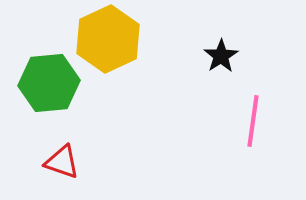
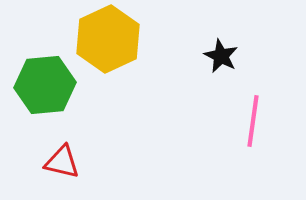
black star: rotated 12 degrees counterclockwise
green hexagon: moved 4 px left, 2 px down
red triangle: rotated 6 degrees counterclockwise
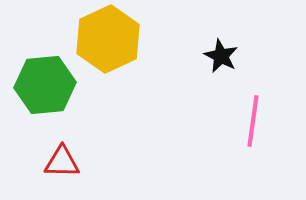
red triangle: rotated 12 degrees counterclockwise
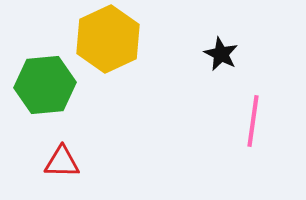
black star: moved 2 px up
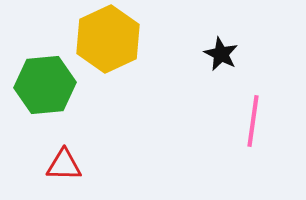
red triangle: moved 2 px right, 3 px down
